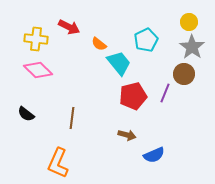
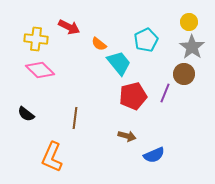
pink diamond: moved 2 px right
brown line: moved 3 px right
brown arrow: moved 1 px down
orange L-shape: moved 6 px left, 6 px up
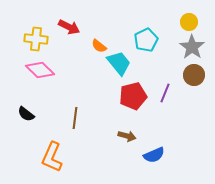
orange semicircle: moved 2 px down
brown circle: moved 10 px right, 1 px down
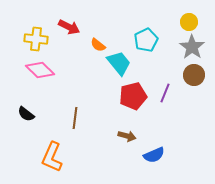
orange semicircle: moved 1 px left, 1 px up
